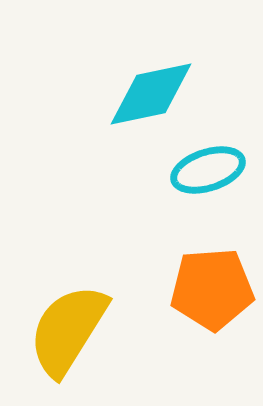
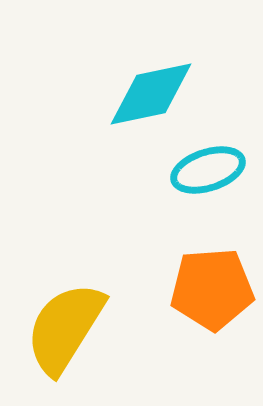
yellow semicircle: moved 3 px left, 2 px up
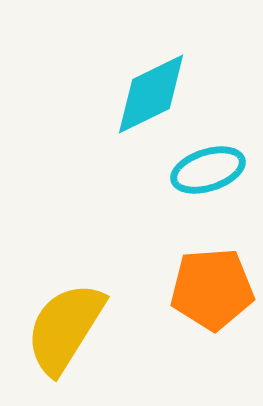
cyan diamond: rotated 14 degrees counterclockwise
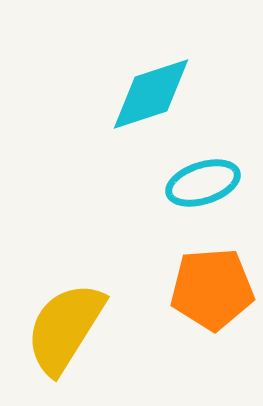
cyan diamond: rotated 8 degrees clockwise
cyan ellipse: moved 5 px left, 13 px down
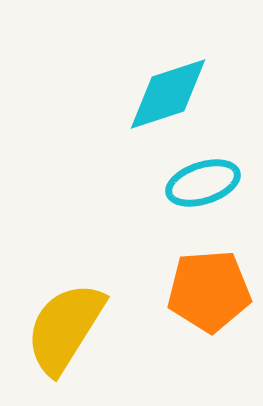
cyan diamond: moved 17 px right
orange pentagon: moved 3 px left, 2 px down
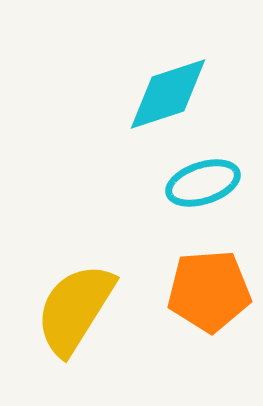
yellow semicircle: moved 10 px right, 19 px up
